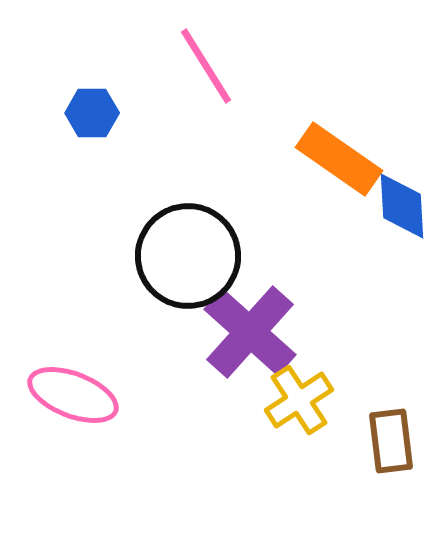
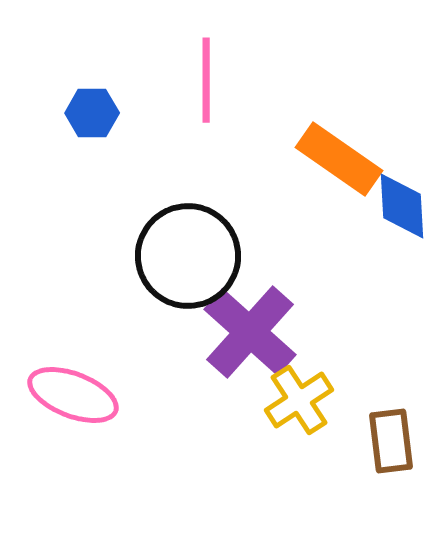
pink line: moved 14 px down; rotated 32 degrees clockwise
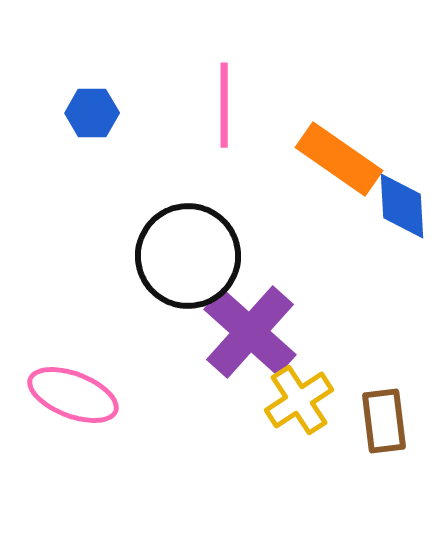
pink line: moved 18 px right, 25 px down
brown rectangle: moved 7 px left, 20 px up
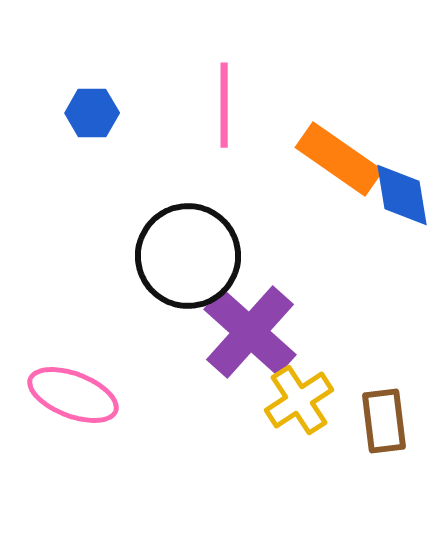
blue diamond: moved 11 px up; rotated 6 degrees counterclockwise
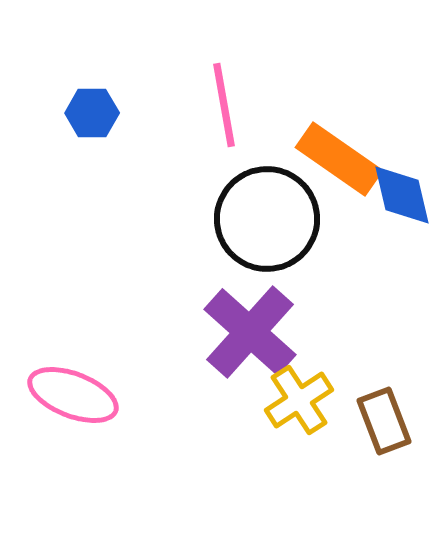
pink line: rotated 10 degrees counterclockwise
blue diamond: rotated 4 degrees counterclockwise
black circle: moved 79 px right, 37 px up
brown rectangle: rotated 14 degrees counterclockwise
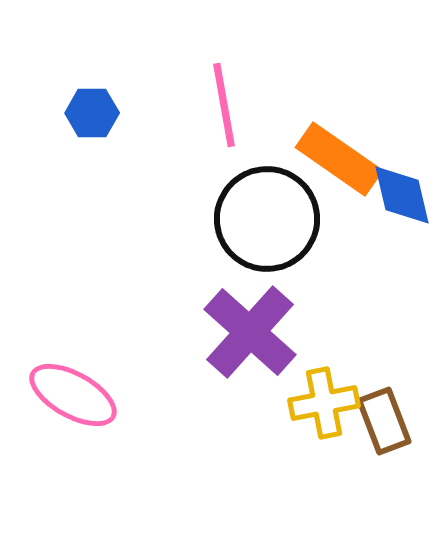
pink ellipse: rotated 8 degrees clockwise
yellow cross: moved 25 px right, 3 px down; rotated 22 degrees clockwise
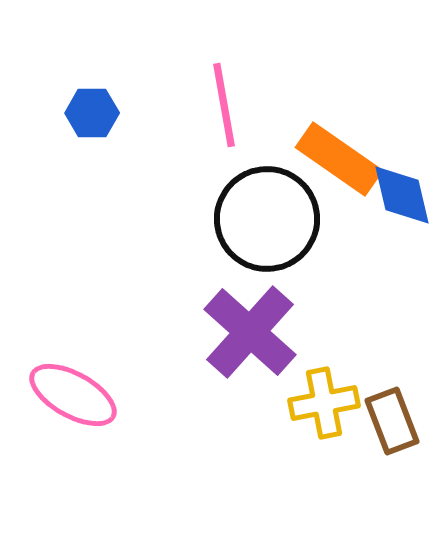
brown rectangle: moved 8 px right
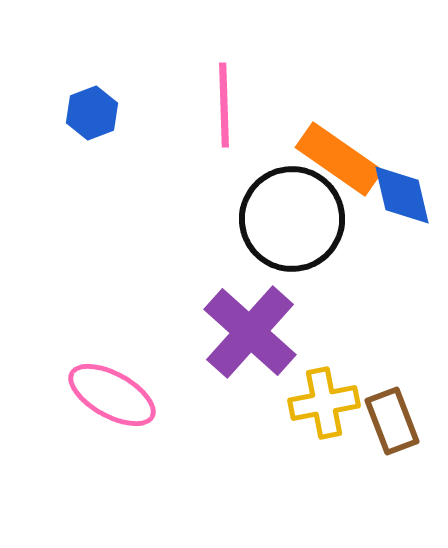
pink line: rotated 8 degrees clockwise
blue hexagon: rotated 21 degrees counterclockwise
black circle: moved 25 px right
pink ellipse: moved 39 px right
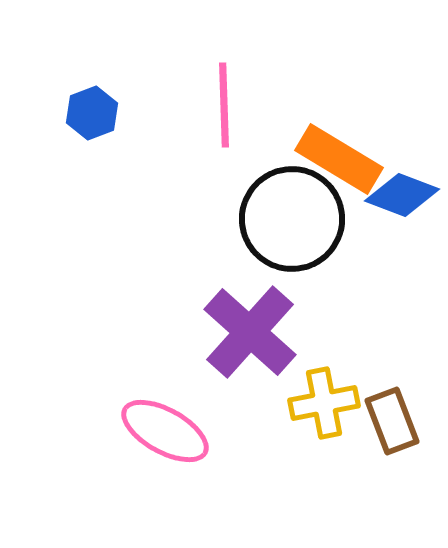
orange rectangle: rotated 4 degrees counterclockwise
blue diamond: rotated 56 degrees counterclockwise
pink ellipse: moved 53 px right, 36 px down
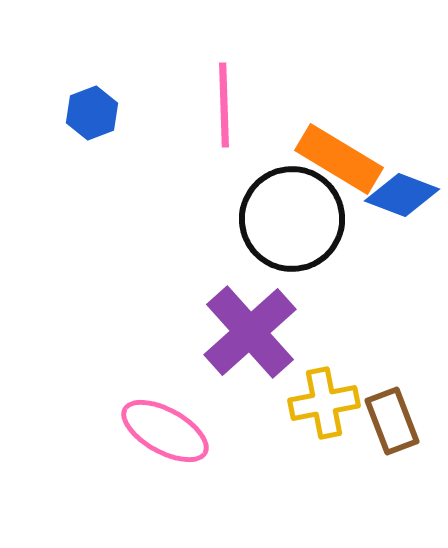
purple cross: rotated 6 degrees clockwise
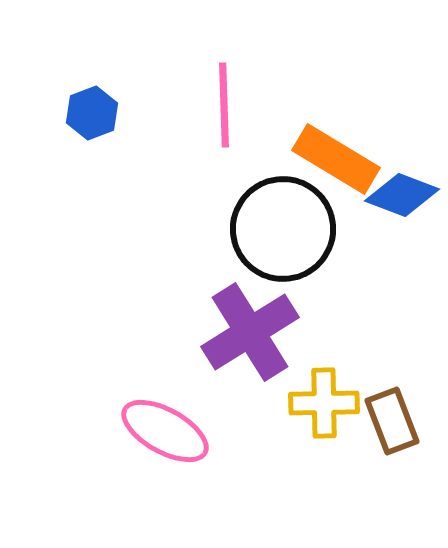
orange rectangle: moved 3 px left
black circle: moved 9 px left, 10 px down
purple cross: rotated 10 degrees clockwise
yellow cross: rotated 10 degrees clockwise
